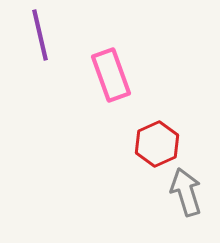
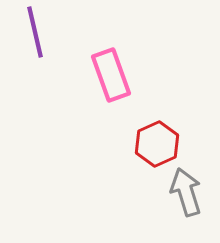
purple line: moved 5 px left, 3 px up
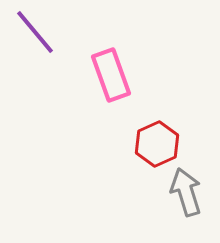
purple line: rotated 27 degrees counterclockwise
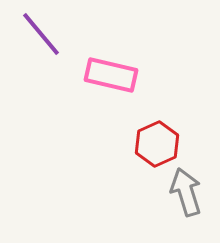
purple line: moved 6 px right, 2 px down
pink rectangle: rotated 57 degrees counterclockwise
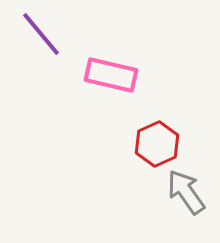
gray arrow: rotated 18 degrees counterclockwise
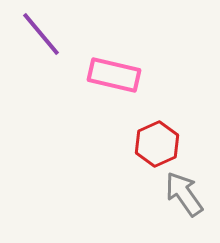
pink rectangle: moved 3 px right
gray arrow: moved 2 px left, 2 px down
